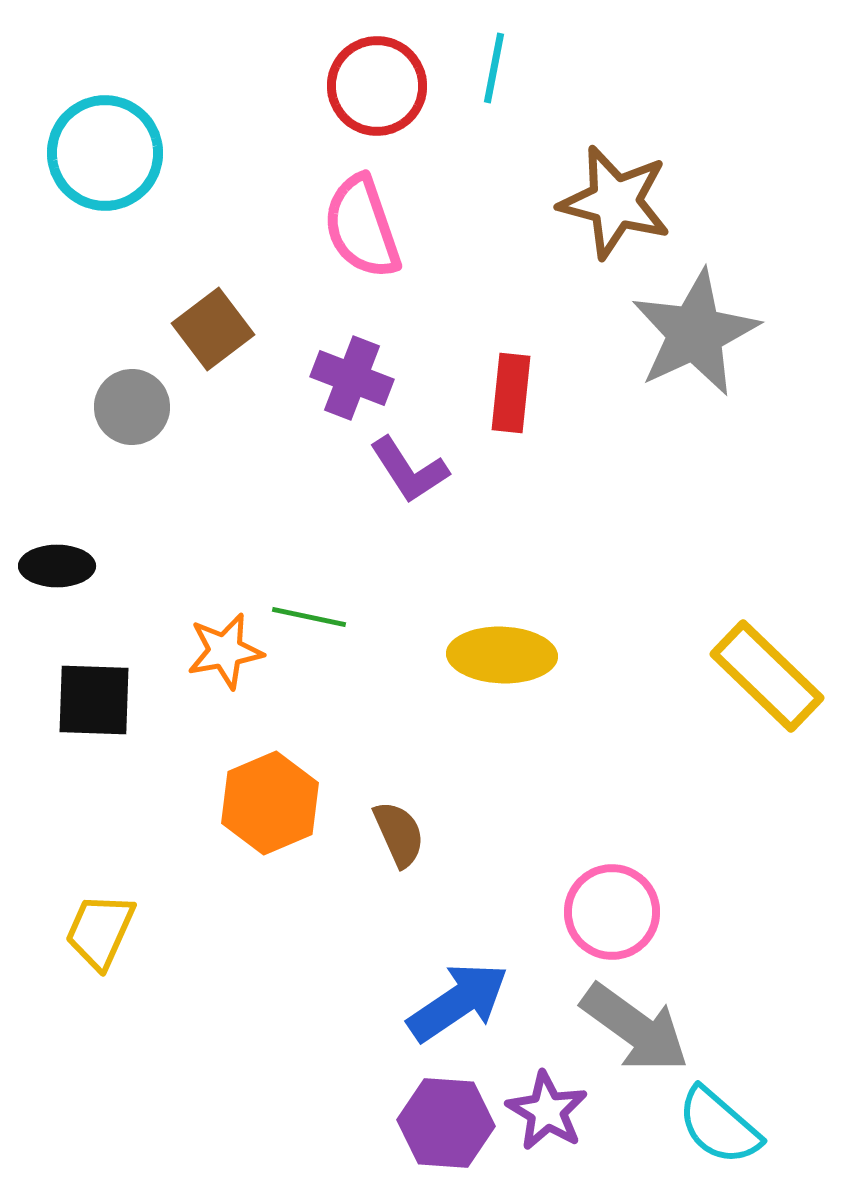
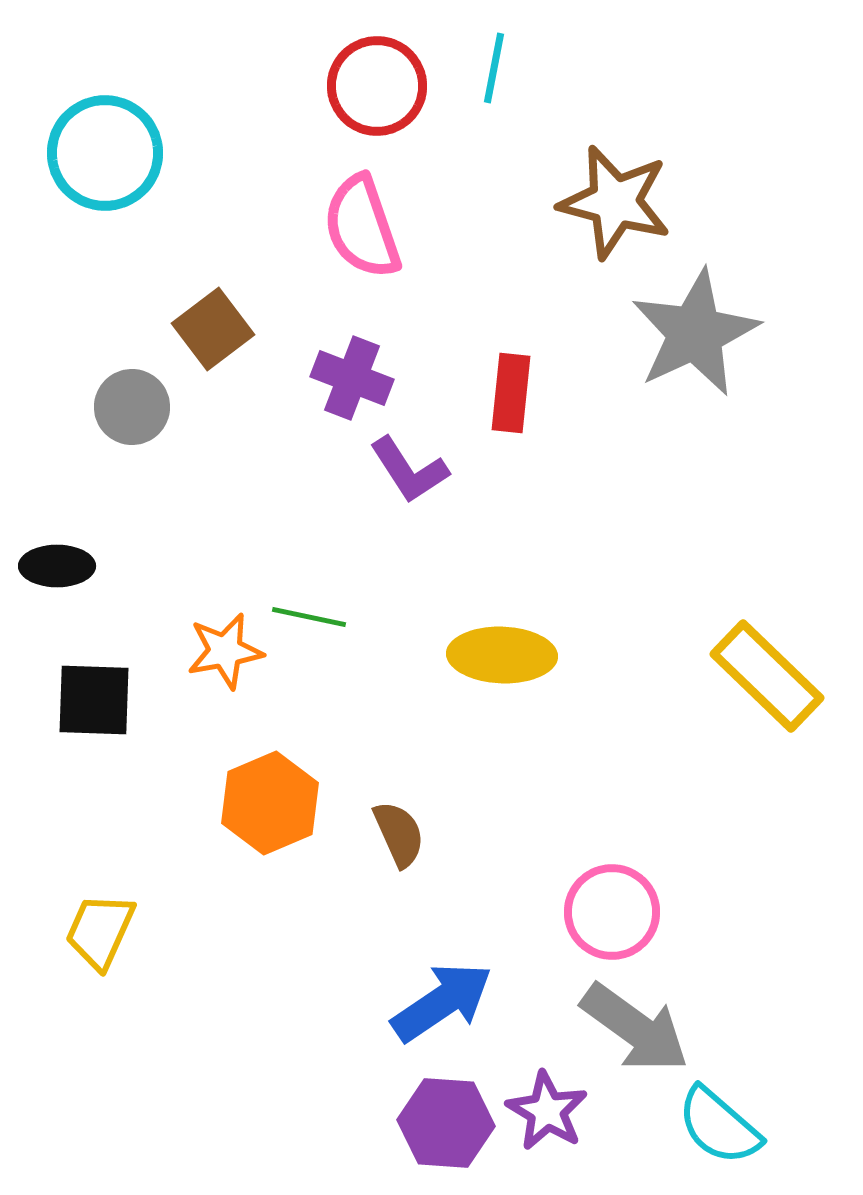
blue arrow: moved 16 px left
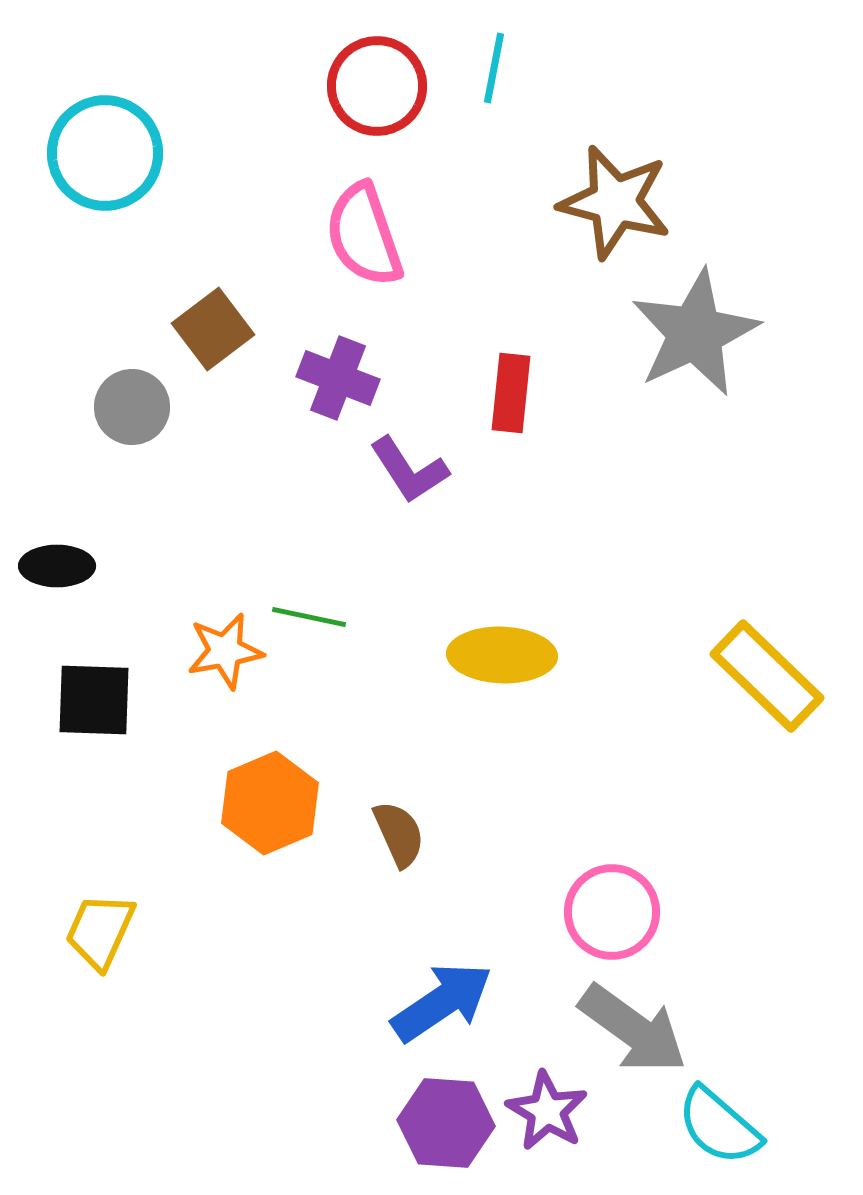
pink semicircle: moved 2 px right, 8 px down
purple cross: moved 14 px left
gray arrow: moved 2 px left, 1 px down
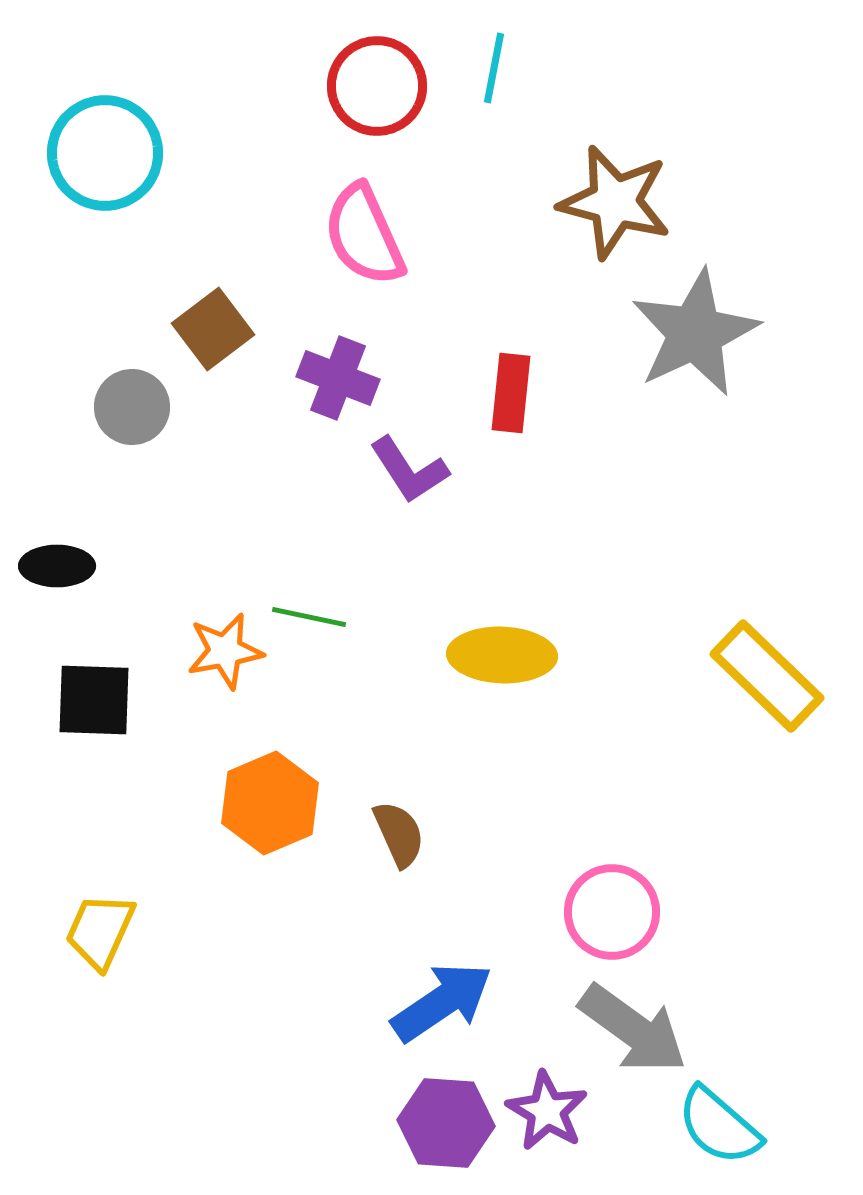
pink semicircle: rotated 5 degrees counterclockwise
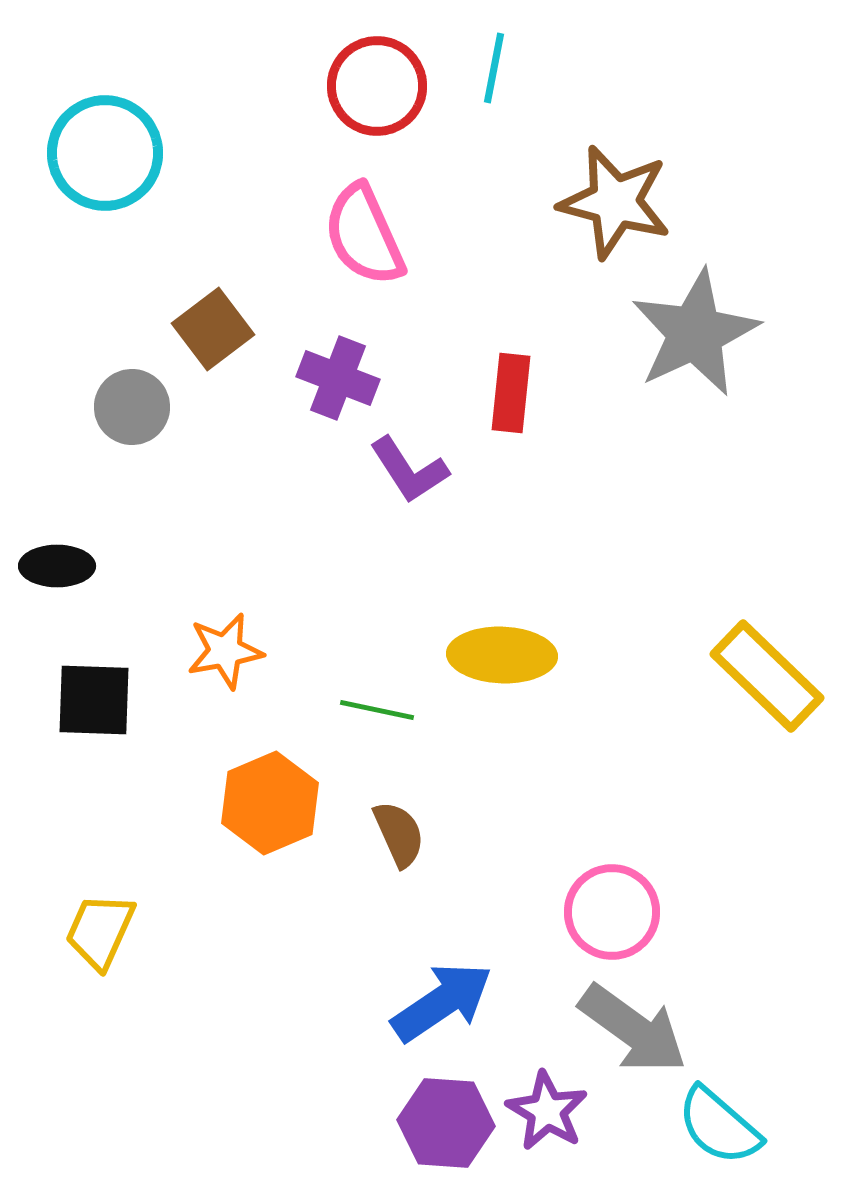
green line: moved 68 px right, 93 px down
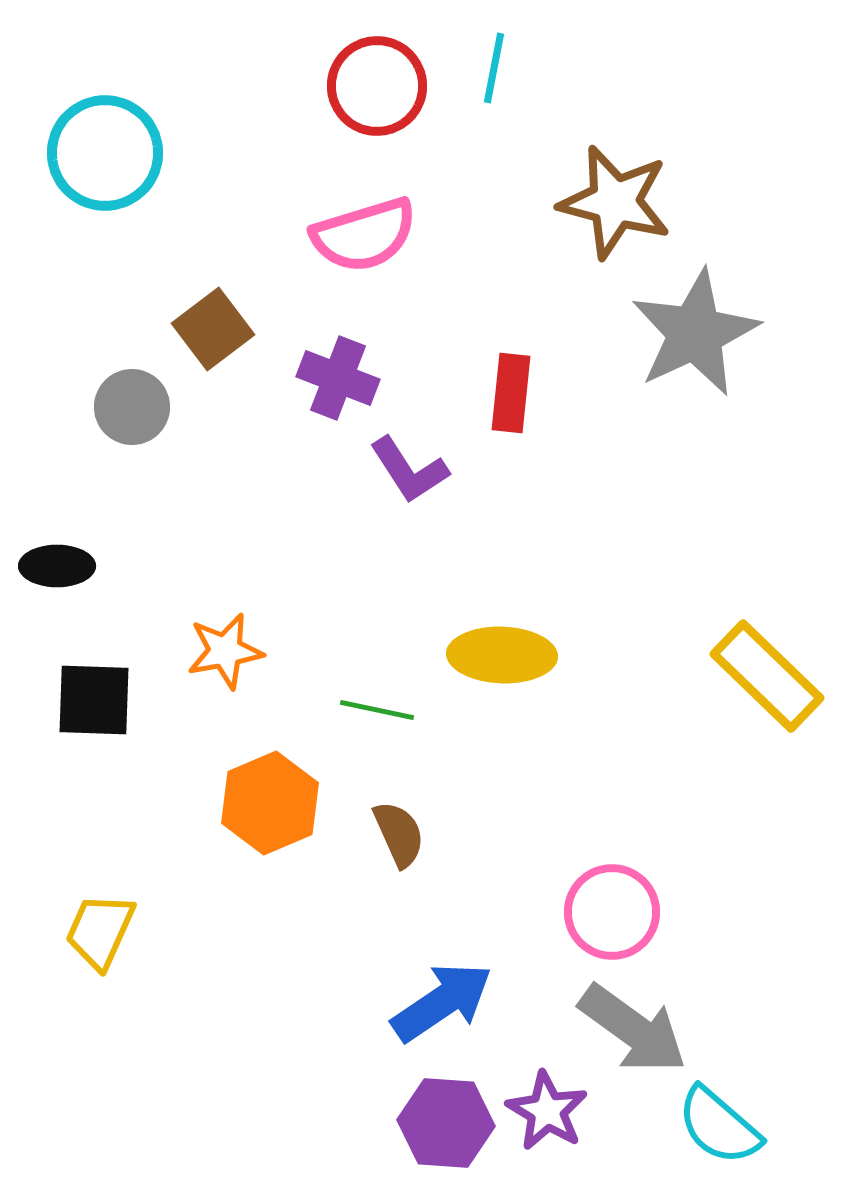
pink semicircle: rotated 83 degrees counterclockwise
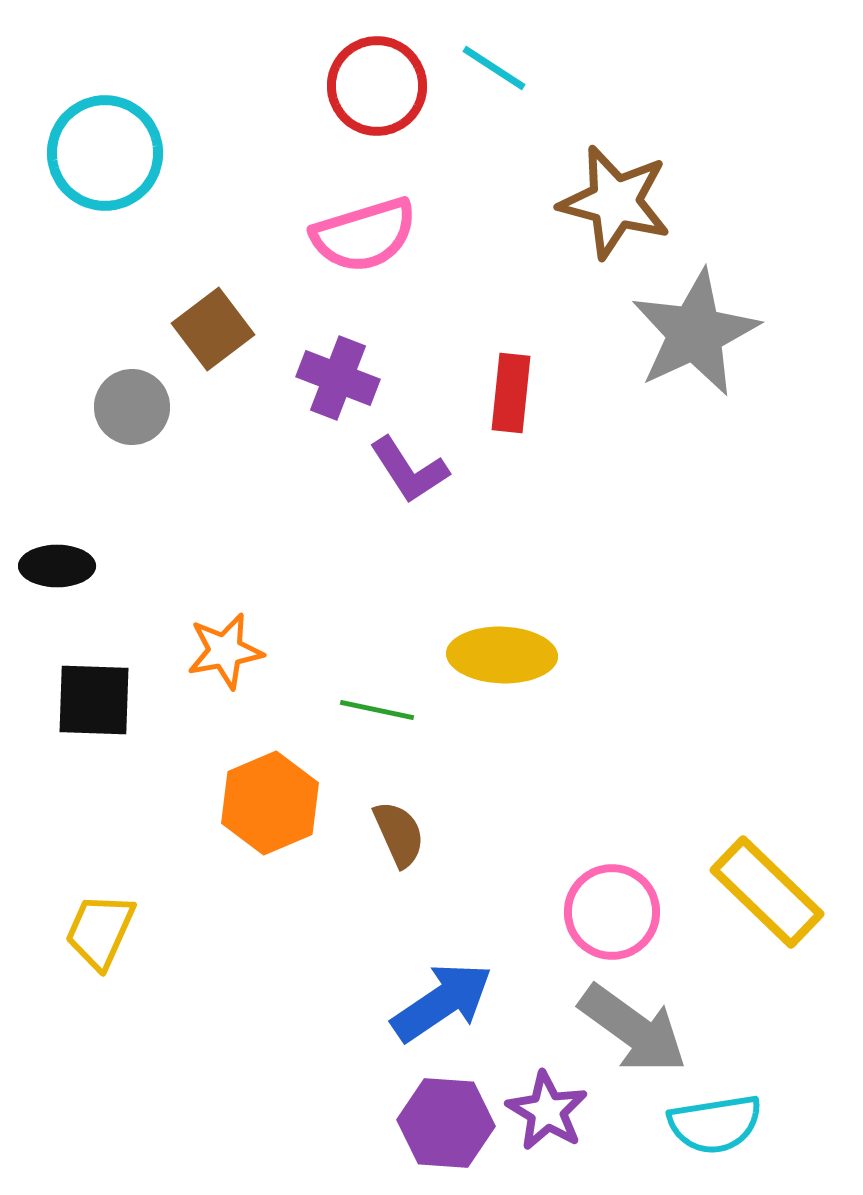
cyan line: rotated 68 degrees counterclockwise
yellow rectangle: moved 216 px down
cyan semicircle: moved 4 px left, 2 px up; rotated 50 degrees counterclockwise
